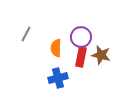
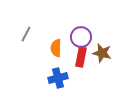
brown star: moved 1 px right, 2 px up
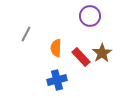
purple circle: moved 9 px right, 21 px up
brown star: rotated 24 degrees clockwise
red rectangle: rotated 54 degrees counterclockwise
blue cross: moved 1 px left, 2 px down
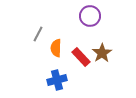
gray line: moved 12 px right
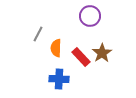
blue cross: moved 2 px right, 1 px up; rotated 18 degrees clockwise
